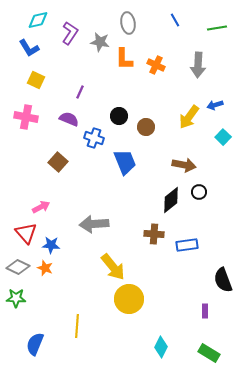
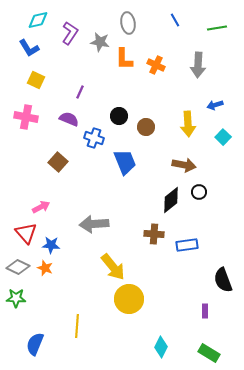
yellow arrow at (189, 117): moved 1 px left, 7 px down; rotated 40 degrees counterclockwise
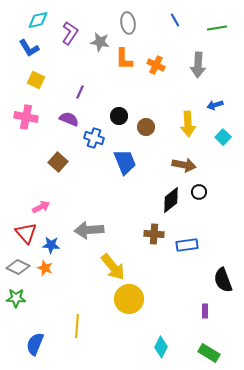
gray arrow at (94, 224): moved 5 px left, 6 px down
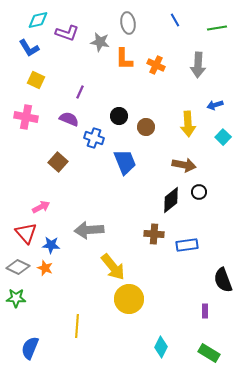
purple L-shape at (70, 33): moved 3 px left; rotated 75 degrees clockwise
blue semicircle at (35, 344): moved 5 px left, 4 px down
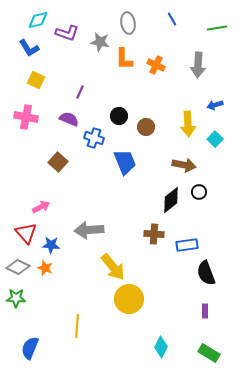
blue line at (175, 20): moved 3 px left, 1 px up
cyan square at (223, 137): moved 8 px left, 2 px down
black semicircle at (223, 280): moved 17 px left, 7 px up
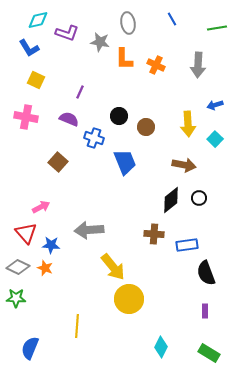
black circle at (199, 192): moved 6 px down
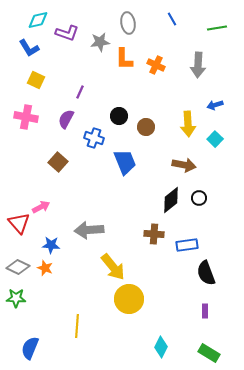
gray star at (100, 42): rotated 18 degrees counterclockwise
purple semicircle at (69, 119): moved 3 px left; rotated 84 degrees counterclockwise
red triangle at (26, 233): moved 7 px left, 10 px up
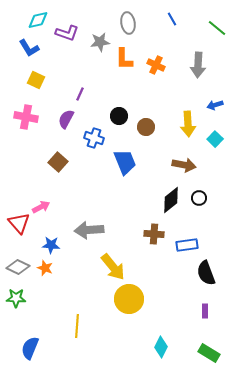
green line at (217, 28): rotated 48 degrees clockwise
purple line at (80, 92): moved 2 px down
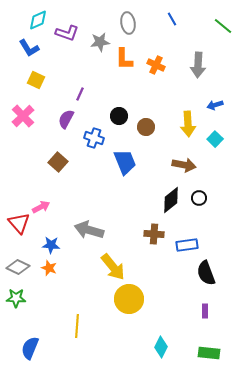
cyan diamond at (38, 20): rotated 10 degrees counterclockwise
green line at (217, 28): moved 6 px right, 2 px up
pink cross at (26, 117): moved 3 px left, 1 px up; rotated 35 degrees clockwise
gray arrow at (89, 230): rotated 20 degrees clockwise
orange star at (45, 268): moved 4 px right
green rectangle at (209, 353): rotated 25 degrees counterclockwise
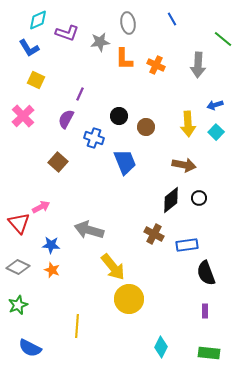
green line at (223, 26): moved 13 px down
cyan square at (215, 139): moved 1 px right, 7 px up
brown cross at (154, 234): rotated 24 degrees clockwise
orange star at (49, 268): moved 3 px right, 2 px down
green star at (16, 298): moved 2 px right, 7 px down; rotated 24 degrees counterclockwise
blue semicircle at (30, 348): rotated 85 degrees counterclockwise
